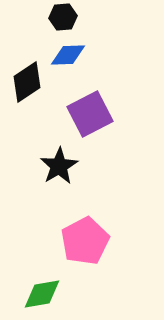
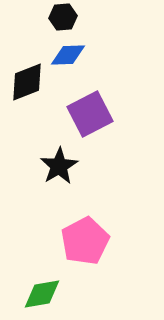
black diamond: rotated 12 degrees clockwise
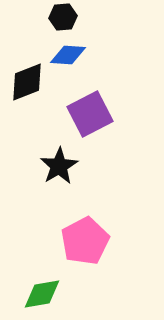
blue diamond: rotated 6 degrees clockwise
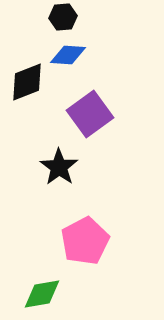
purple square: rotated 9 degrees counterclockwise
black star: moved 1 px down; rotated 6 degrees counterclockwise
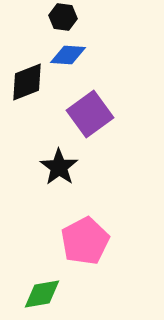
black hexagon: rotated 12 degrees clockwise
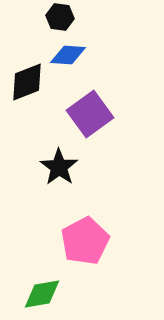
black hexagon: moved 3 px left
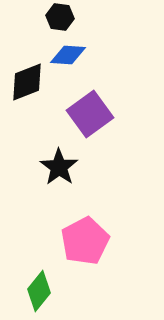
green diamond: moved 3 px left, 3 px up; rotated 42 degrees counterclockwise
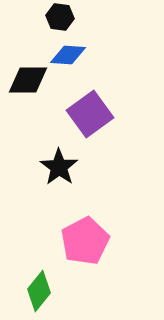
black diamond: moved 1 px right, 2 px up; rotated 21 degrees clockwise
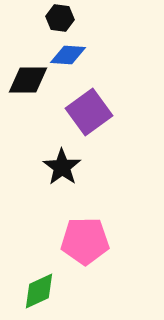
black hexagon: moved 1 px down
purple square: moved 1 px left, 2 px up
black star: moved 3 px right
pink pentagon: rotated 27 degrees clockwise
green diamond: rotated 27 degrees clockwise
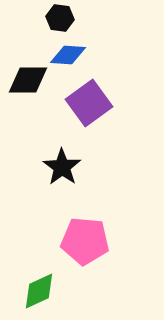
purple square: moved 9 px up
pink pentagon: rotated 6 degrees clockwise
